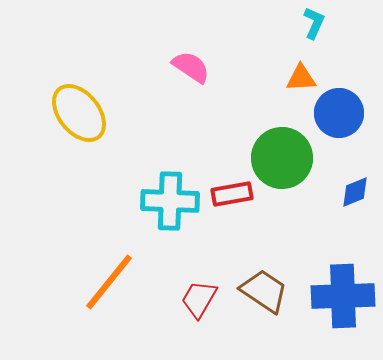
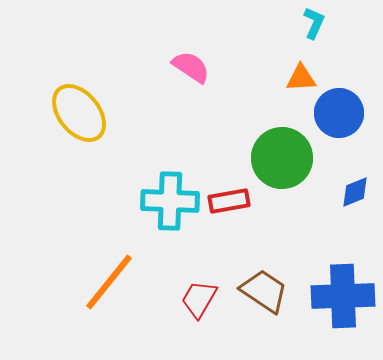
red rectangle: moved 3 px left, 7 px down
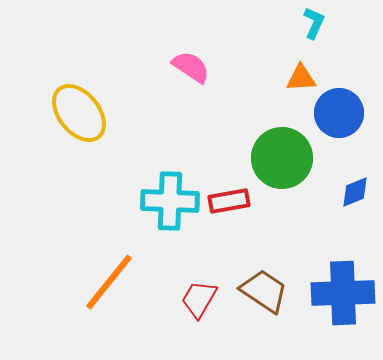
blue cross: moved 3 px up
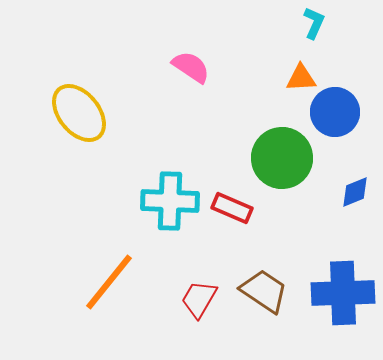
blue circle: moved 4 px left, 1 px up
red rectangle: moved 3 px right, 7 px down; rotated 33 degrees clockwise
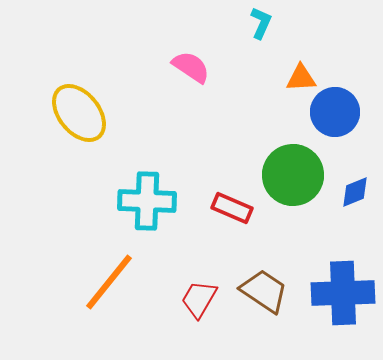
cyan L-shape: moved 53 px left
green circle: moved 11 px right, 17 px down
cyan cross: moved 23 px left
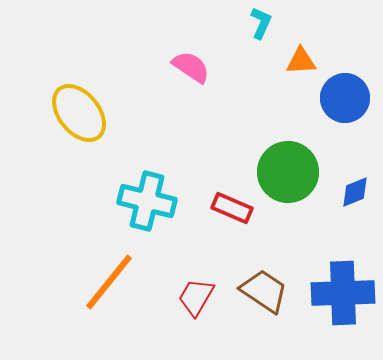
orange triangle: moved 17 px up
blue circle: moved 10 px right, 14 px up
green circle: moved 5 px left, 3 px up
cyan cross: rotated 12 degrees clockwise
red trapezoid: moved 3 px left, 2 px up
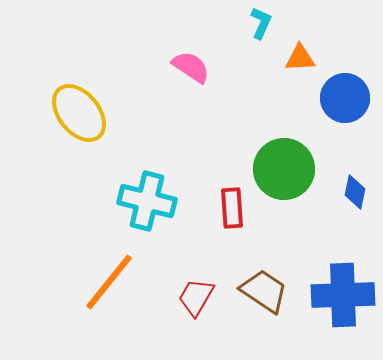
orange triangle: moved 1 px left, 3 px up
green circle: moved 4 px left, 3 px up
blue diamond: rotated 56 degrees counterclockwise
red rectangle: rotated 63 degrees clockwise
blue cross: moved 2 px down
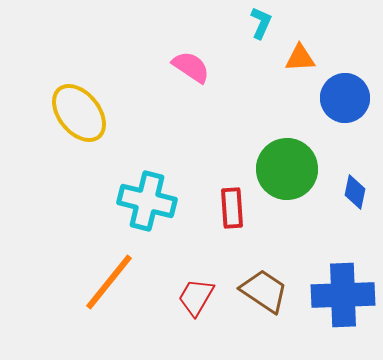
green circle: moved 3 px right
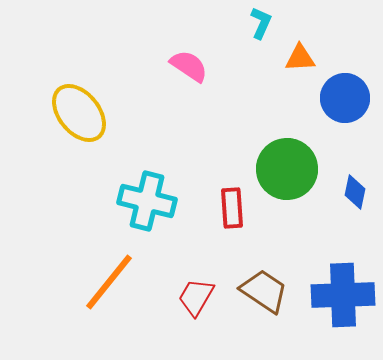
pink semicircle: moved 2 px left, 1 px up
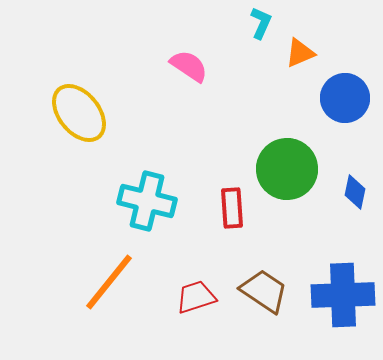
orange triangle: moved 5 px up; rotated 20 degrees counterclockwise
red trapezoid: rotated 42 degrees clockwise
